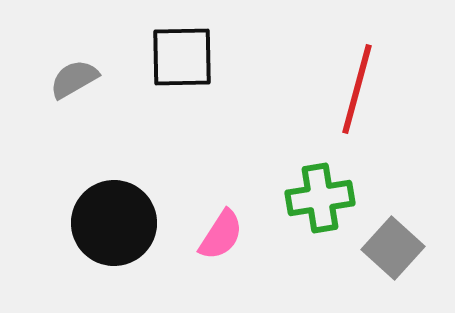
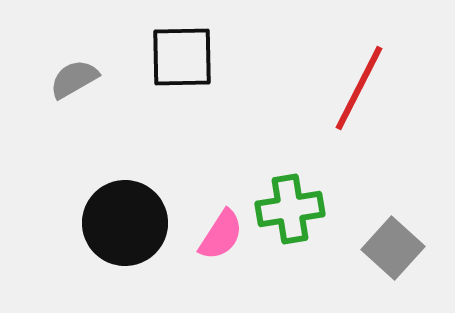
red line: moved 2 px right, 1 px up; rotated 12 degrees clockwise
green cross: moved 30 px left, 11 px down
black circle: moved 11 px right
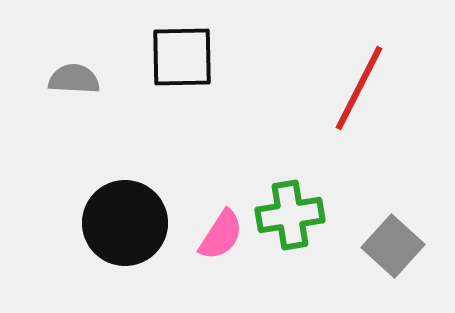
gray semicircle: rotated 33 degrees clockwise
green cross: moved 6 px down
gray square: moved 2 px up
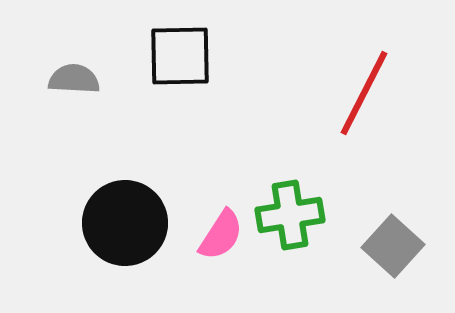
black square: moved 2 px left, 1 px up
red line: moved 5 px right, 5 px down
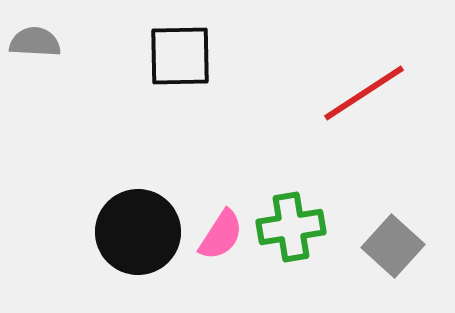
gray semicircle: moved 39 px left, 37 px up
red line: rotated 30 degrees clockwise
green cross: moved 1 px right, 12 px down
black circle: moved 13 px right, 9 px down
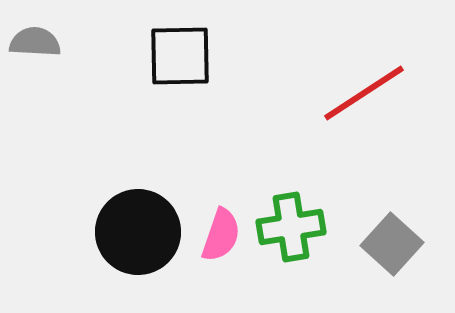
pink semicircle: rotated 14 degrees counterclockwise
gray square: moved 1 px left, 2 px up
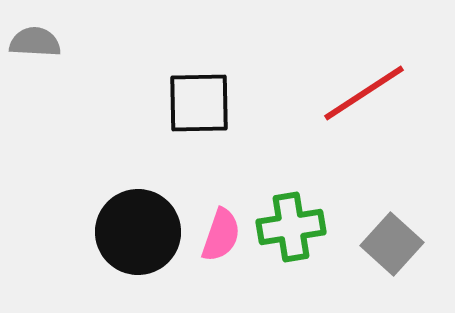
black square: moved 19 px right, 47 px down
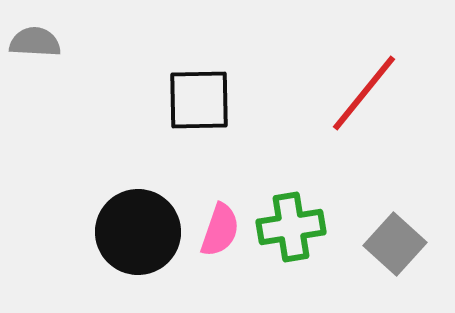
red line: rotated 18 degrees counterclockwise
black square: moved 3 px up
pink semicircle: moved 1 px left, 5 px up
gray square: moved 3 px right
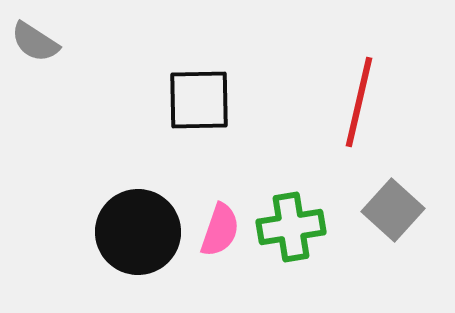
gray semicircle: rotated 150 degrees counterclockwise
red line: moved 5 px left, 9 px down; rotated 26 degrees counterclockwise
gray square: moved 2 px left, 34 px up
